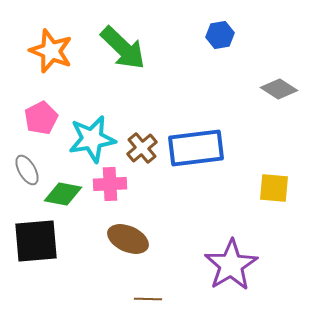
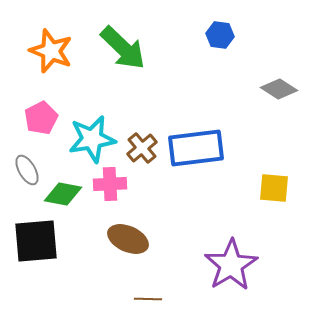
blue hexagon: rotated 16 degrees clockwise
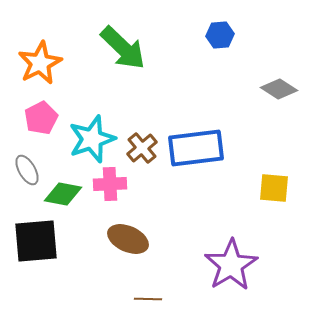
blue hexagon: rotated 12 degrees counterclockwise
orange star: moved 11 px left, 12 px down; rotated 24 degrees clockwise
cyan star: rotated 9 degrees counterclockwise
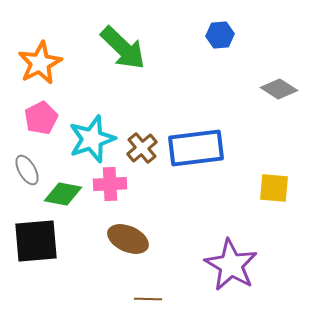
purple star: rotated 10 degrees counterclockwise
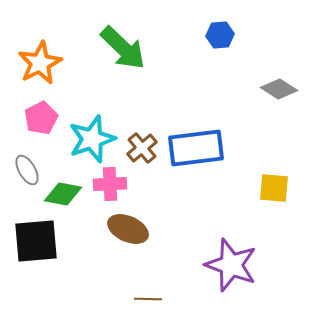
brown ellipse: moved 10 px up
purple star: rotated 10 degrees counterclockwise
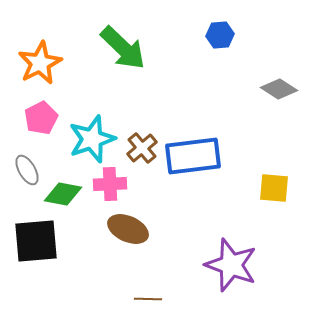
blue rectangle: moved 3 px left, 8 px down
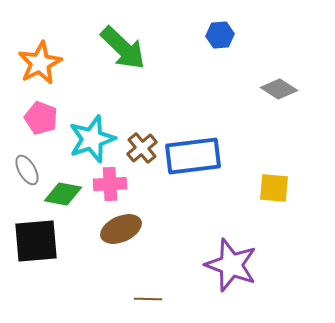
pink pentagon: rotated 24 degrees counterclockwise
brown ellipse: moved 7 px left; rotated 48 degrees counterclockwise
